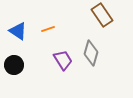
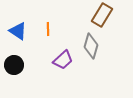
brown rectangle: rotated 65 degrees clockwise
orange line: rotated 72 degrees counterclockwise
gray diamond: moved 7 px up
purple trapezoid: rotated 80 degrees clockwise
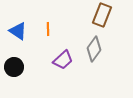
brown rectangle: rotated 10 degrees counterclockwise
gray diamond: moved 3 px right, 3 px down; rotated 20 degrees clockwise
black circle: moved 2 px down
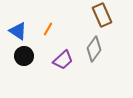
brown rectangle: rotated 45 degrees counterclockwise
orange line: rotated 32 degrees clockwise
black circle: moved 10 px right, 11 px up
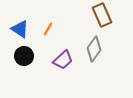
blue triangle: moved 2 px right, 2 px up
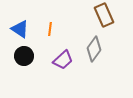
brown rectangle: moved 2 px right
orange line: moved 2 px right; rotated 24 degrees counterclockwise
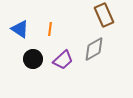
gray diamond: rotated 25 degrees clockwise
black circle: moved 9 px right, 3 px down
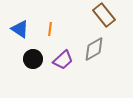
brown rectangle: rotated 15 degrees counterclockwise
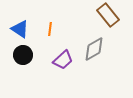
brown rectangle: moved 4 px right
black circle: moved 10 px left, 4 px up
